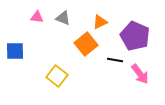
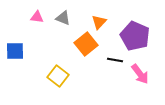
orange triangle: moved 1 px left; rotated 21 degrees counterclockwise
yellow square: moved 1 px right
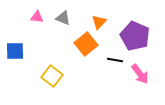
yellow square: moved 6 px left
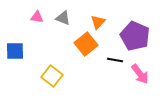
orange triangle: moved 1 px left
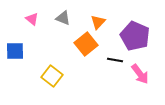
pink triangle: moved 5 px left, 2 px down; rotated 32 degrees clockwise
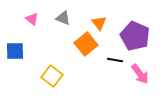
orange triangle: moved 1 px right, 1 px down; rotated 21 degrees counterclockwise
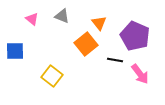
gray triangle: moved 1 px left, 2 px up
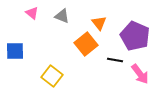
pink triangle: moved 6 px up
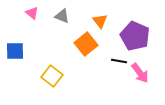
orange triangle: moved 1 px right, 2 px up
black line: moved 4 px right, 1 px down
pink arrow: moved 1 px up
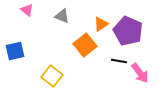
pink triangle: moved 5 px left, 3 px up
orange triangle: moved 1 px right, 3 px down; rotated 35 degrees clockwise
purple pentagon: moved 7 px left, 5 px up
orange square: moved 1 px left, 1 px down
blue square: rotated 12 degrees counterclockwise
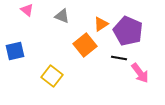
black line: moved 3 px up
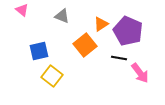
pink triangle: moved 5 px left
blue square: moved 24 px right
